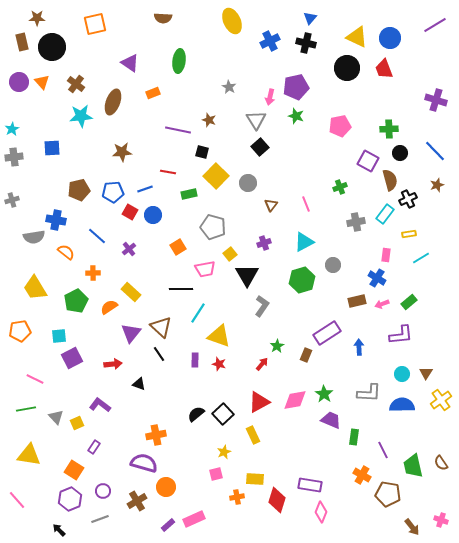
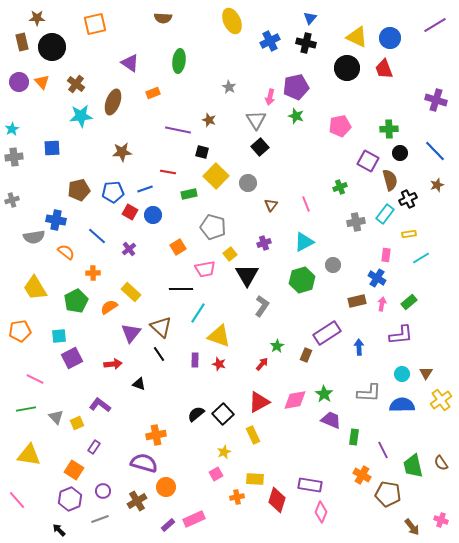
pink arrow at (382, 304): rotated 120 degrees clockwise
pink square at (216, 474): rotated 16 degrees counterclockwise
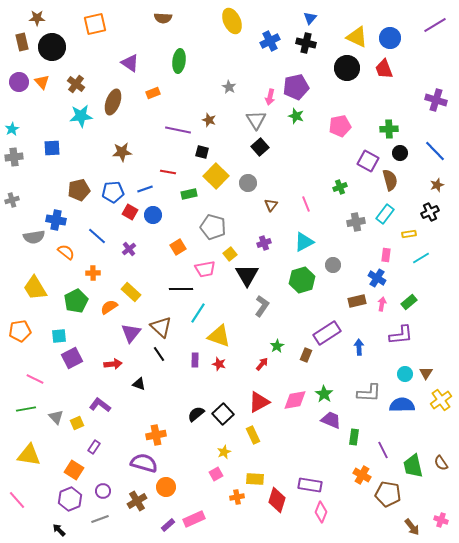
black cross at (408, 199): moved 22 px right, 13 px down
cyan circle at (402, 374): moved 3 px right
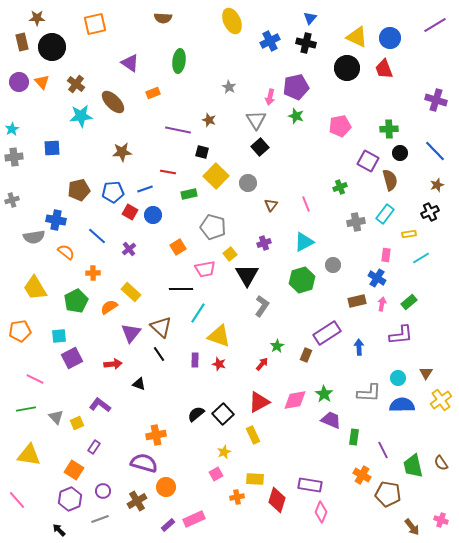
brown ellipse at (113, 102): rotated 65 degrees counterclockwise
cyan circle at (405, 374): moved 7 px left, 4 px down
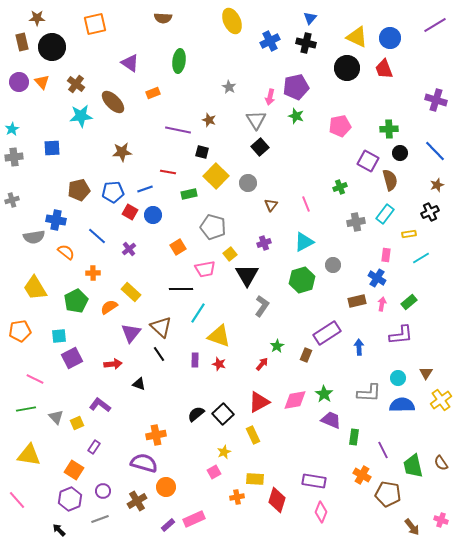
pink square at (216, 474): moved 2 px left, 2 px up
purple rectangle at (310, 485): moved 4 px right, 4 px up
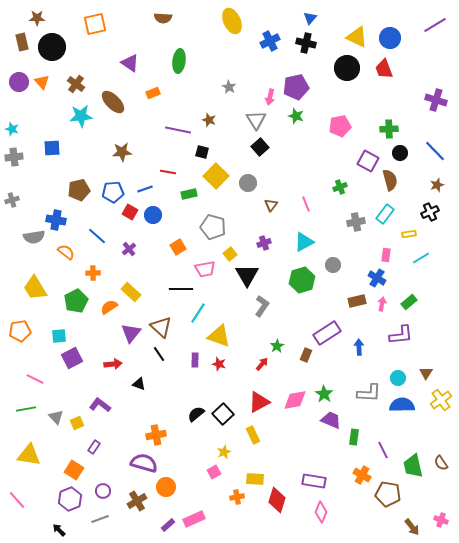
cyan star at (12, 129): rotated 24 degrees counterclockwise
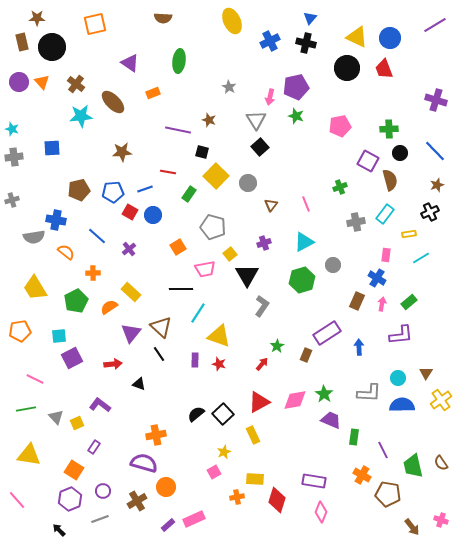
green rectangle at (189, 194): rotated 42 degrees counterclockwise
brown rectangle at (357, 301): rotated 54 degrees counterclockwise
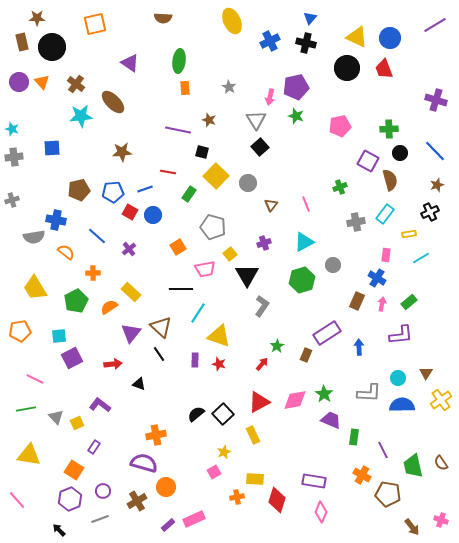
orange rectangle at (153, 93): moved 32 px right, 5 px up; rotated 72 degrees counterclockwise
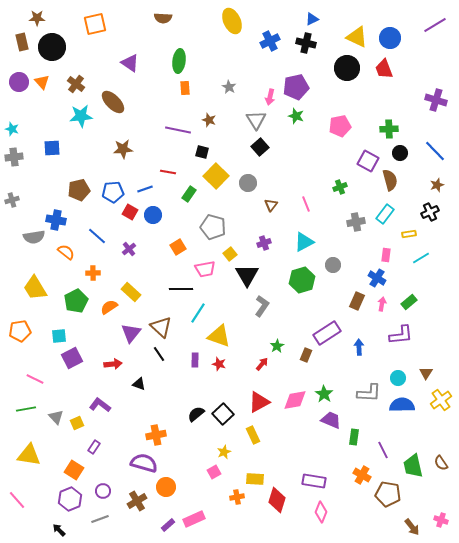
blue triangle at (310, 18): moved 2 px right, 1 px down; rotated 24 degrees clockwise
brown star at (122, 152): moved 1 px right, 3 px up
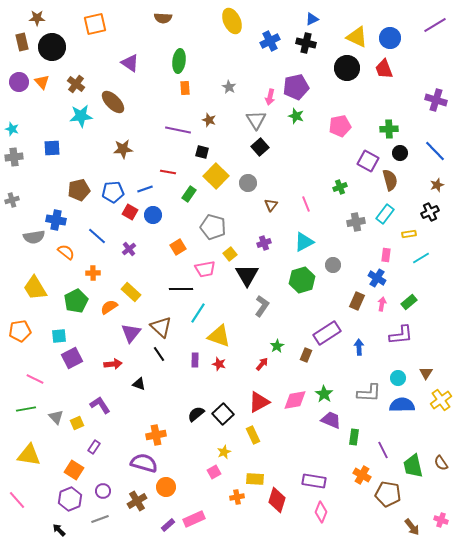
purple L-shape at (100, 405): rotated 20 degrees clockwise
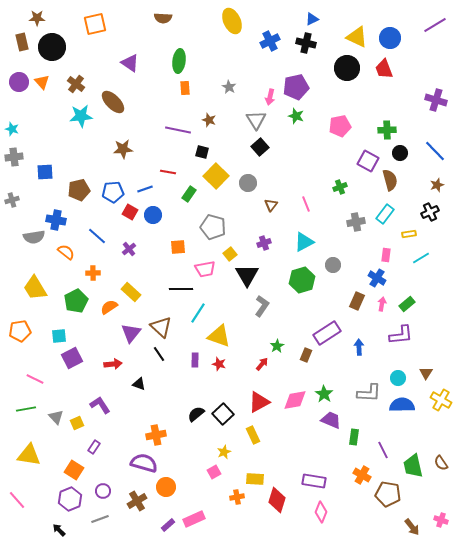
green cross at (389, 129): moved 2 px left, 1 px down
blue square at (52, 148): moved 7 px left, 24 px down
orange square at (178, 247): rotated 28 degrees clockwise
green rectangle at (409, 302): moved 2 px left, 2 px down
yellow cross at (441, 400): rotated 25 degrees counterclockwise
